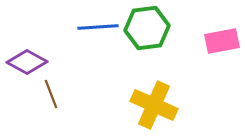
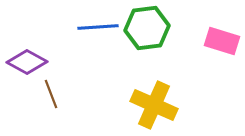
pink rectangle: rotated 28 degrees clockwise
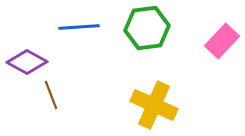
blue line: moved 19 px left
pink rectangle: rotated 64 degrees counterclockwise
brown line: moved 1 px down
